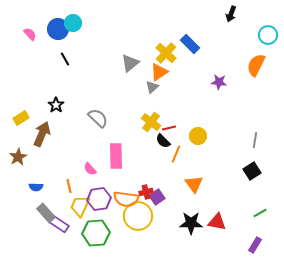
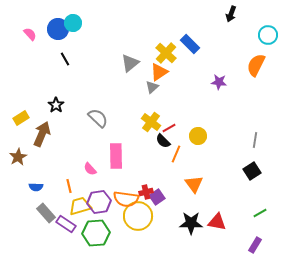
red line at (169, 128): rotated 16 degrees counterclockwise
purple hexagon at (99, 199): moved 3 px down
yellow trapezoid at (80, 206): rotated 50 degrees clockwise
purple rectangle at (59, 224): moved 7 px right
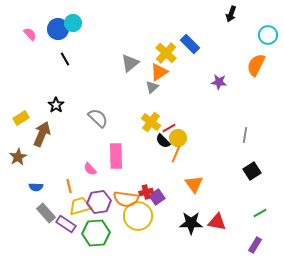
yellow circle at (198, 136): moved 20 px left, 2 px down
gray line at (255, 140): moved 10 px left, 5 px up
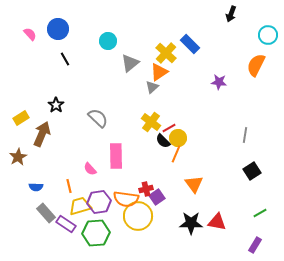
cyan circle at (73, 23): moved 35 px right, 18 px down
red cross at (146, 192): moved 3 px up
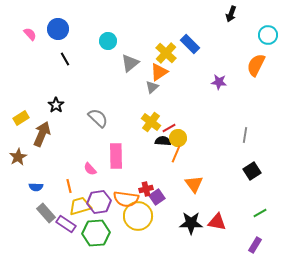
black semicircle at (163, 141): rotated 140 degrees clockwise
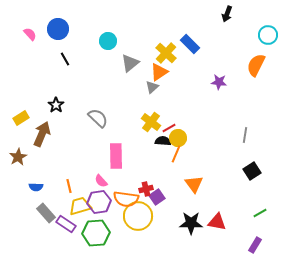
black arrow at (231, 14): moved 4 px left
pink semicircle at (90, 169): moved 11 px right, 12 px down
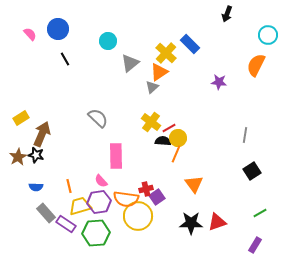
black star at (56, 105): moved 20 px left, 50 px down; rotated 21 degrees counterclockwise
red triangle at (217, 222): rotated 30 degrees counterclockwise
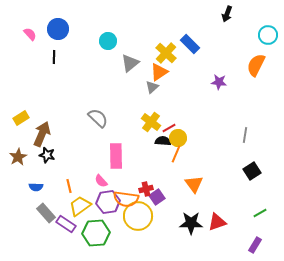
black line at (65, 59): moved 11 px left, 2 px up; rotated 32 degrees clockwise
black star at (36, 155): moved 11 px right
purple hexagon at (99, 202): moved 9 px right
yellow trapezoid at (80, 206): rotated 20 degrees counterclockwise
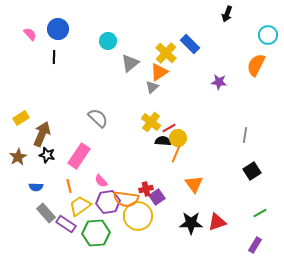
pink rectangle at (116, 156): moved 37 px left; rotated 35 degrees clockwise
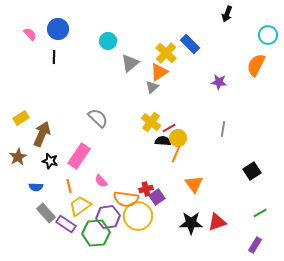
gray line at (245, 135): moved 22 px left, 6 px up
black star at (47, 155): moved 3 px right, 6 px down
purple hexagon at (108, 202): moved 15 px down
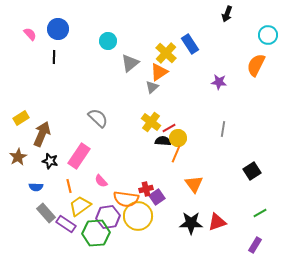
blue rectangle at (190, 44): rotated 12 degrees clockwise
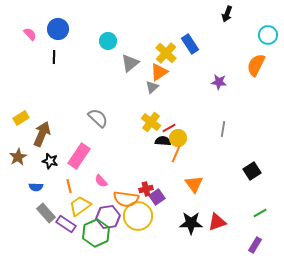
green hexagon at (96, 233): rotated 20 degrees counterclockwise
